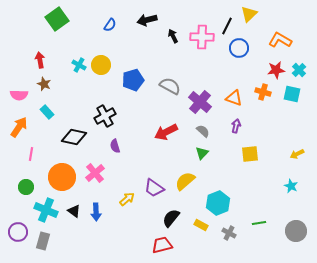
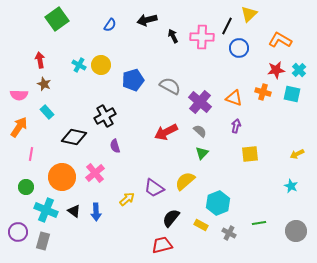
gray semicircle at (203, 131): moved 3 px left
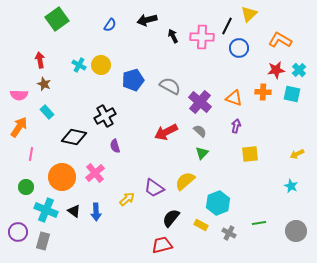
orange cross at (263, 92): rotated 14 degrees counterclockwise
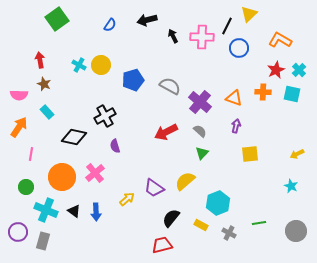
red star at (276, 70): rotated 18 degrees counterclockwise
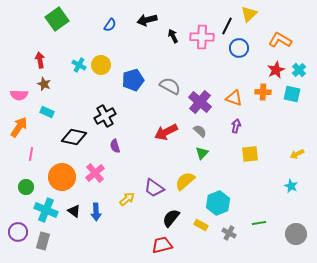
cyan rectangle at (47, 112): rotated 24 degrees counterclockwise
gray circle at (296, 231): moved 3 px down
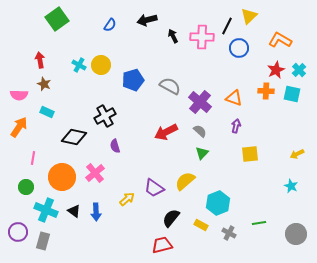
yellow triangle at (249, 14): moved 2 px down
orange cross at (263, 92): moved 3 px right, 1 px up
pink line at (31, 154): moved 2 px right, 4 px down
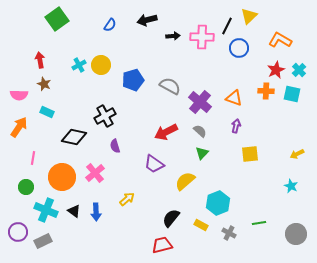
black arrow at (173, 36): rotated 112 degrees clockwise
cyan cross at (79, 65): rotated 32 degrees clockwise
purple trapezoid at (154, 188): moved 24 px up
gray rectangle at (43, 241): rotated 48 degrees clockwise
